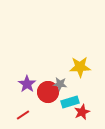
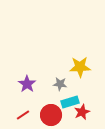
red circle: moved 3 px right, 23 px down
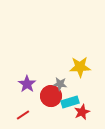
red circle: moved 19 px up
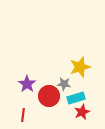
yellow star: rotated 15 degrees counterclockwise
gray star: moved 4 px right
red circle: moved 2 px left
cyan rectangle: moved 6 px right, 4 px up
red line: rotated 48 degrees counterclockwise
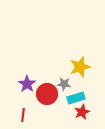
red circle: moved 2 px left, 2 px up
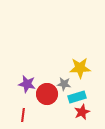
yellow star: moved 1 px down; rotated 15 degrees clockwise
purple star: rotated 24 degrees counterclockwise
cyan rectangle: moved 1 px right, 1 px up
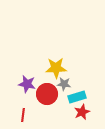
yellow star: moved 24 px left
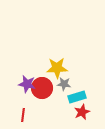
yellow star: moved 1 px right
red circle: moved 5 px left, 6 px up
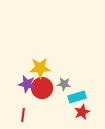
yellow star: moved 17 px left
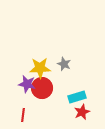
gray star: moved 20 px up; rotated 16 degrees clockwise
